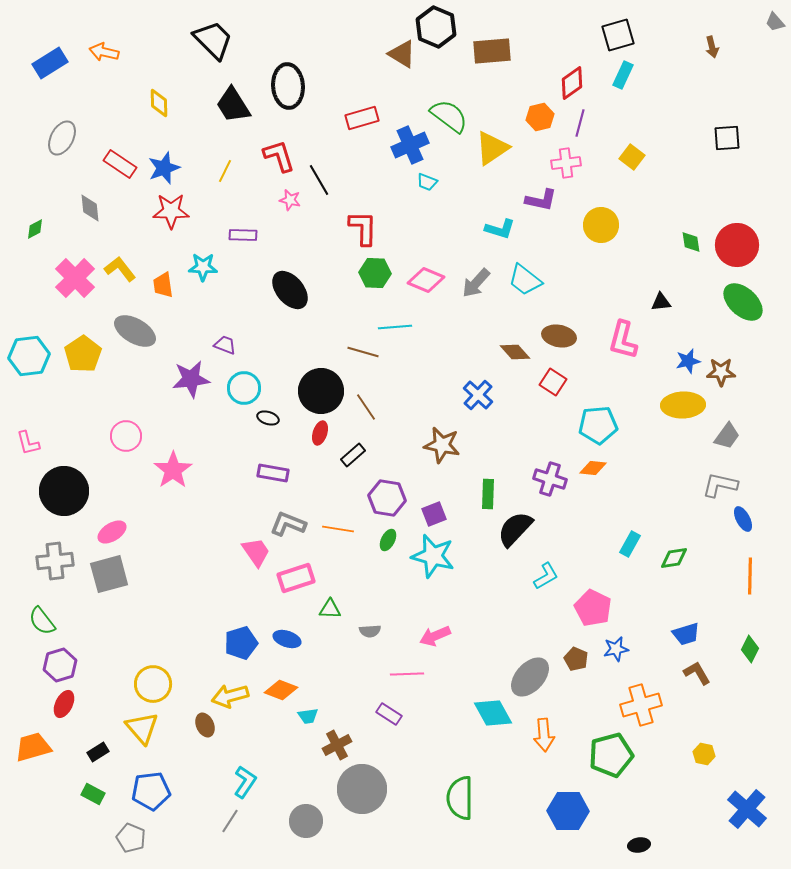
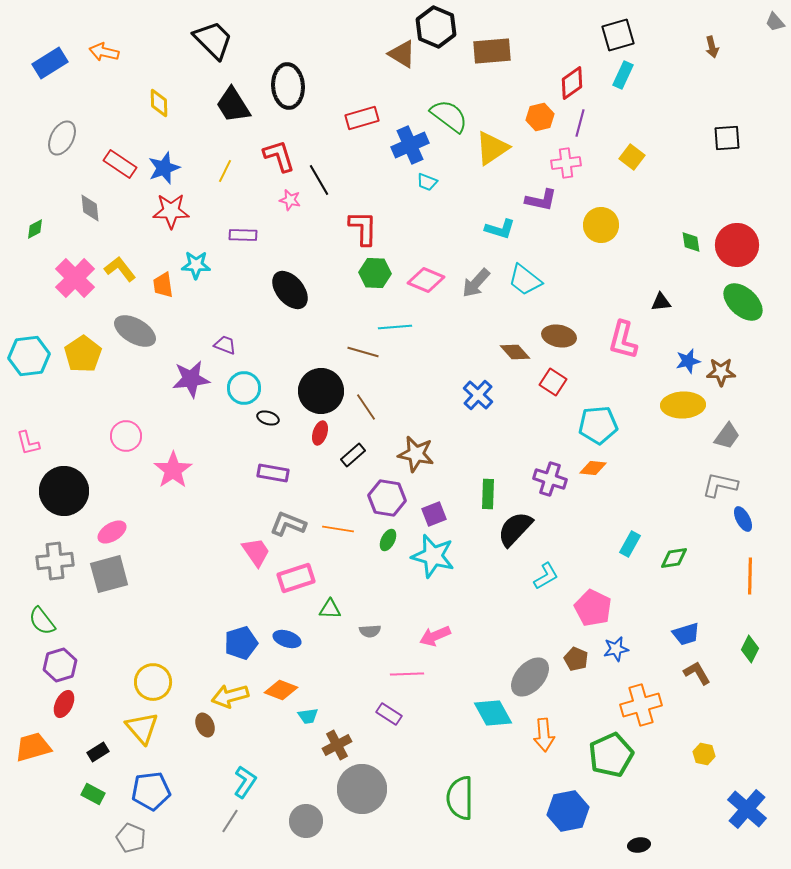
cyan star at (203, 267): moved 7 px left, 2 px up
brown star at (442, 445): moved 26 px left, 9 px down
yellow circle at (153, 684): moved 2 px up
green pentagon at (611, 755): rotated 9 degrees counterclockwise
blue hexagon at (568, 811): rotated 12 degrees counterclockwise
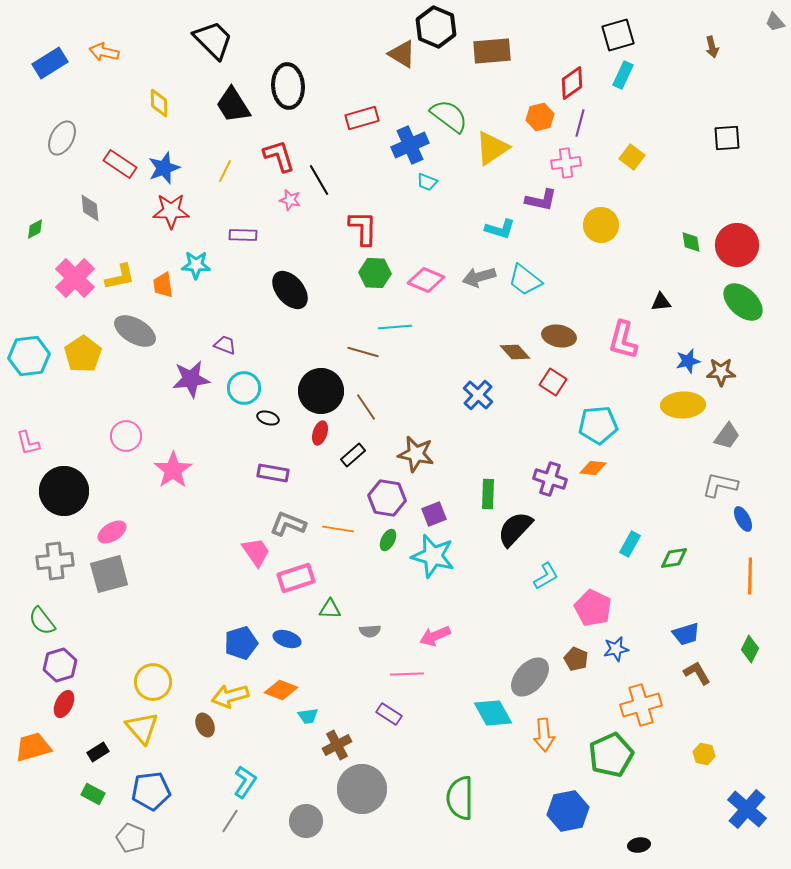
yellow L-shape at (120, 269): moved 8 px down; rotated 116 degrees clockwise
gray arrow at (476, 283): moved 3 px right, 6 px up; rotated 32 degrees clockwise
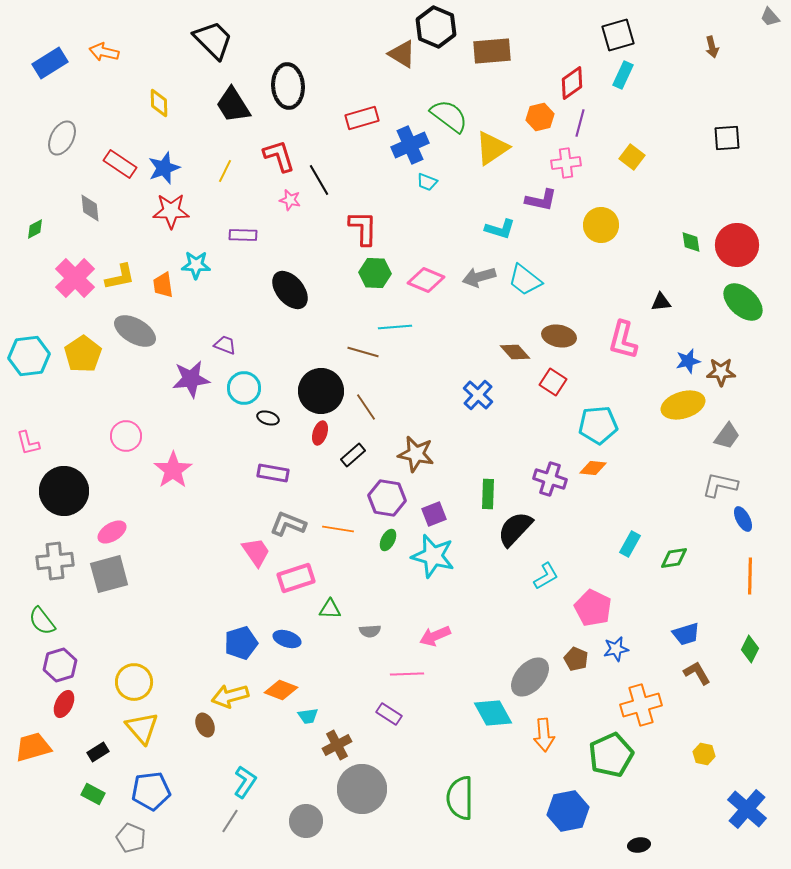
gray trapezoid at (775, 22): moved 5 px left, 5 px up
yellow ellipse at (683, 405): rotated 15 degrees counterclockwise
yellow circle at (153, 682): moved 19 px left
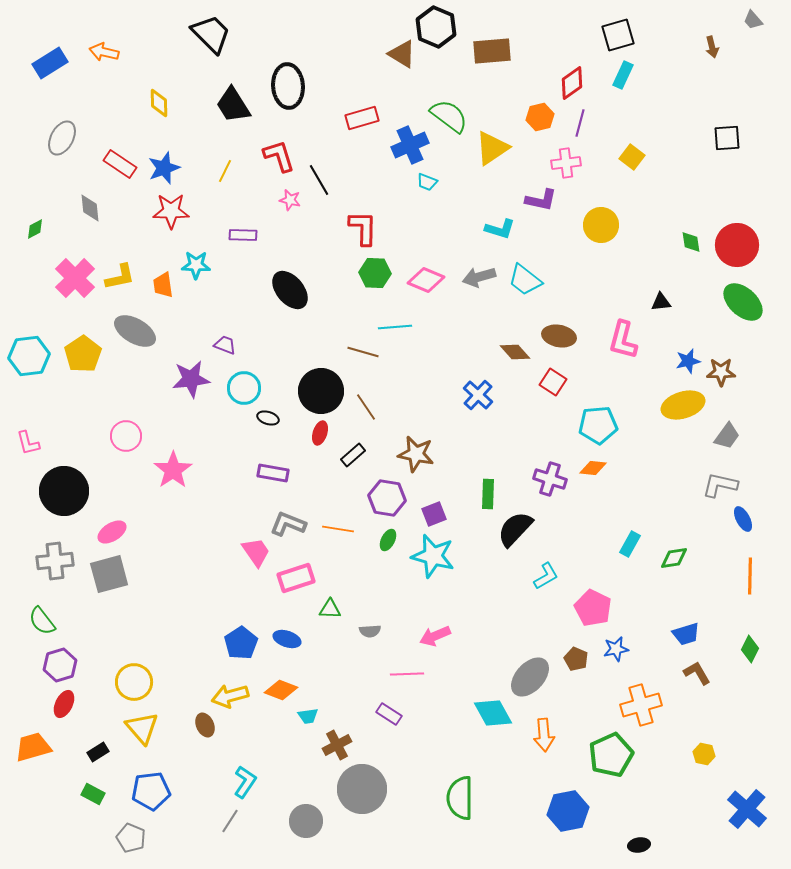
gray trapezoid at (770, 17): moved 17 px left, 3 px down
black trapezoid at (213, 40): moved 2 px left, 6 px up
blue pentagon at (241, 643): rotated 16 degrees counterclockwise
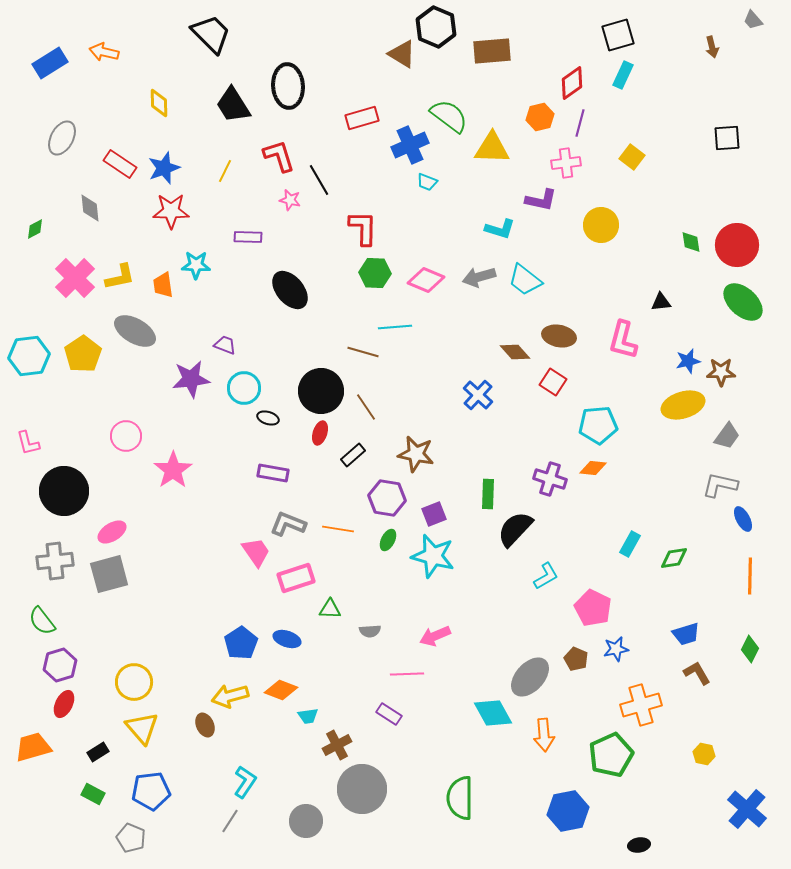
yellow triangle at (492, 148): rotated 36 degrees clockwise
purple rectangle at (243, 235): moved 5 px right, 2 px down
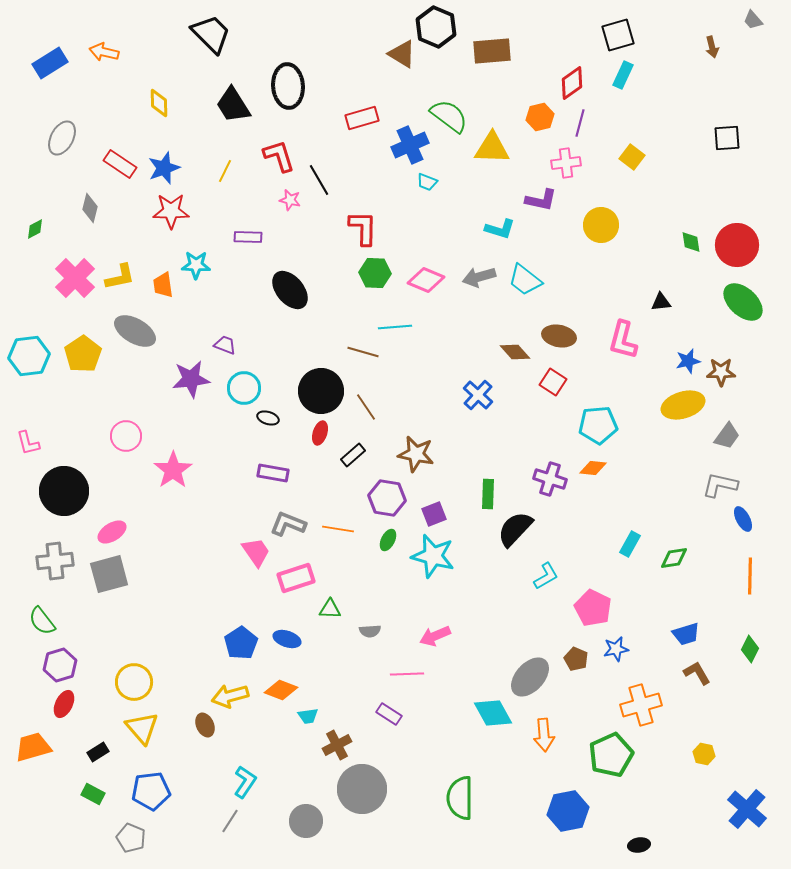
gray diamond at (90, 208): rotated 20 degrees clockwise
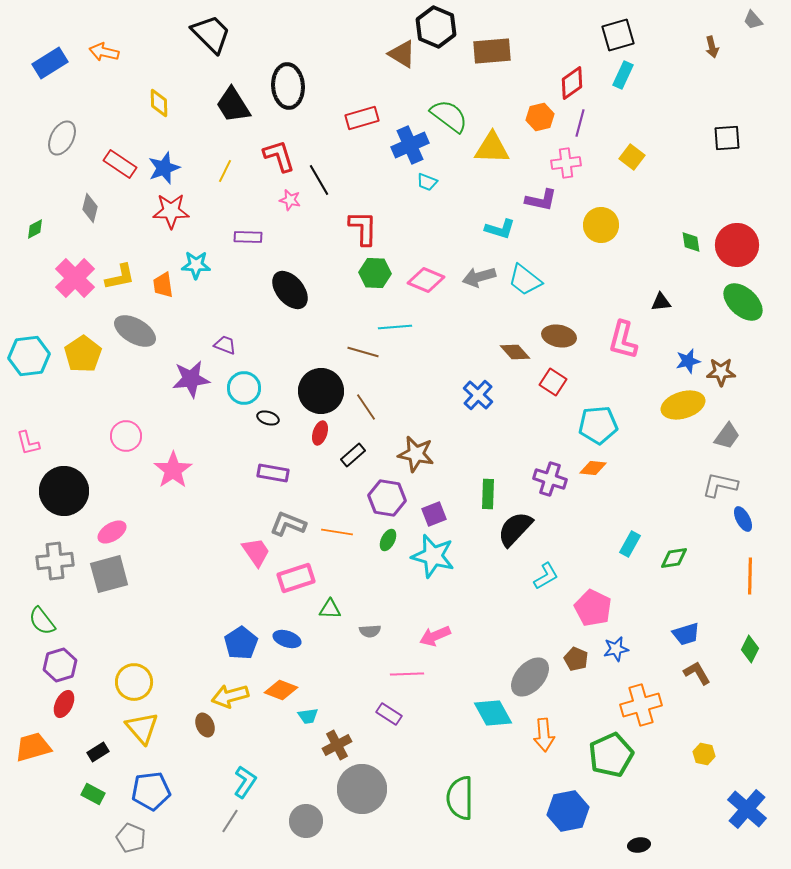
orange line at (338, 529): moved 1 px left, 3 px down
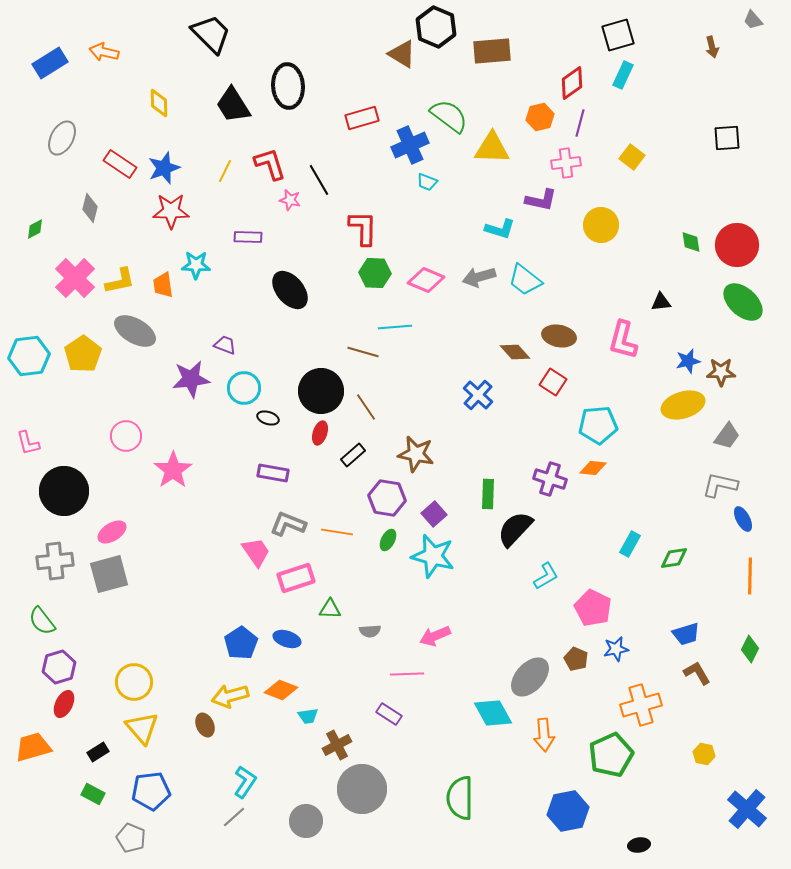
red L-shape at (279, 156): moved 9 px left, 8 px down
yellow L-shape at (120, 277): moved 4 px down
purple square at (434, 514): rotated 20 degrees counterclockwise
purple hexagon at (60, 665): moved 1 px left, 2 px down
gray line at (230, 821): moved 4 px right, 4 px up; rotated 15 degrees clockwise
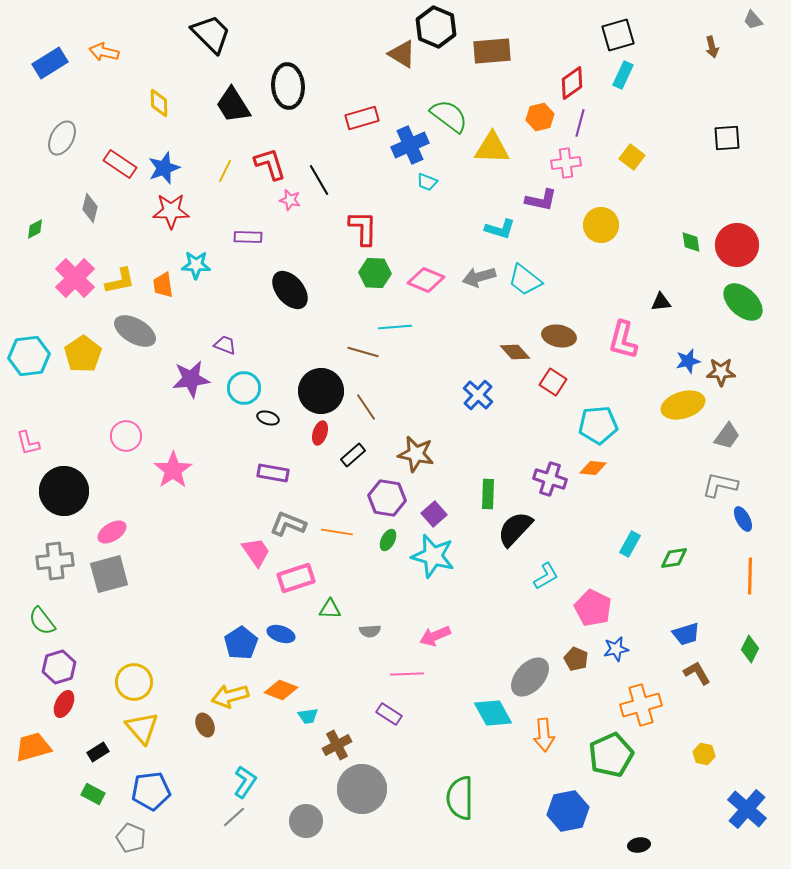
blue ellipse at (287, 639): moved 6 px left, 5 px up
